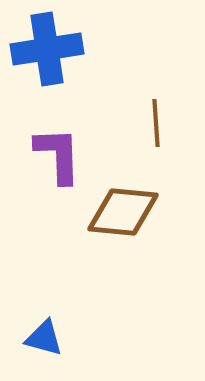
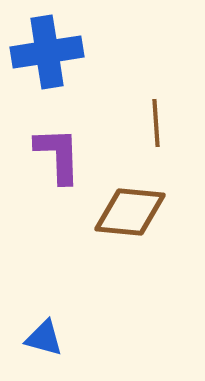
blue cross: moved 3 px down
brown diamond: moved 7 px right
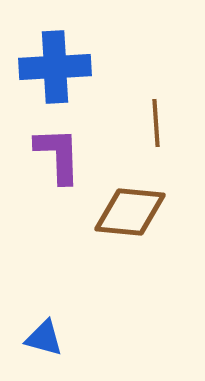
blue cross: moved 8 px right, 15 px down; rotated 6 degrees clockwise
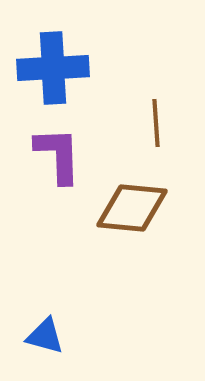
blue cross: moved 2 px left, 1 px down
brown diamond: moved 2 px right, 4 px up
blue triangle: moved 1 px right, 2 px up
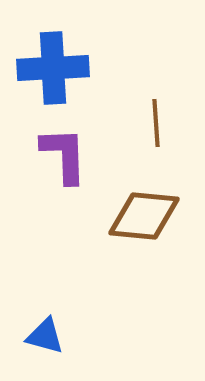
purple L-shape: moved 6 px right
brown diamond: moved 12 px right, 8 px down
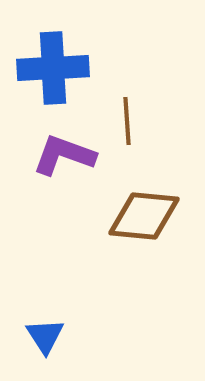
brown line: moved 29 px left, 2 px up
purple L-shape: rotated 68 degrees counterclockwise
blue triangle: rotated 42 degrees clockwise
